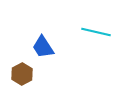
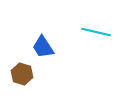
brown hexagon: rotated 15 degrees counterclockwise
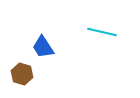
cyan line: moved 6 px right
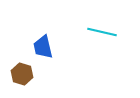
blue trapezoid: rotated 20 degrees clockwise
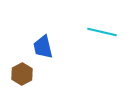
brown hexagon: rotated 15 degrees clockwise
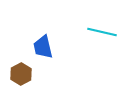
brown hexagon: moved 1 px left
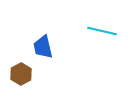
cyan line: moved 1 px up
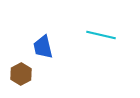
cyan line: moved 1 px left, 4 px down
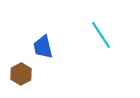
cyan line: rotated 44 degrees clockwise
